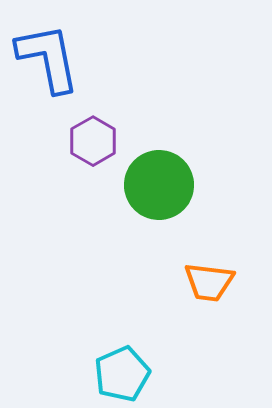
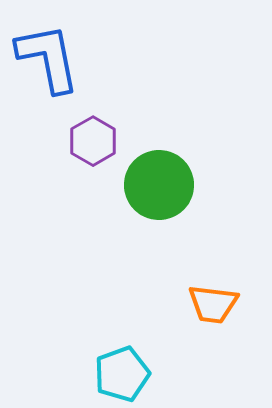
orange trapezoid: moved 4 px right, 22 px down
cyan pentagon: rotated 4 degrees clockwise
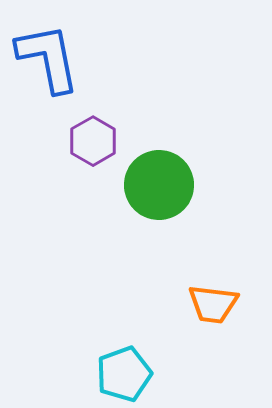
cyan pentagon: moved 2 px right
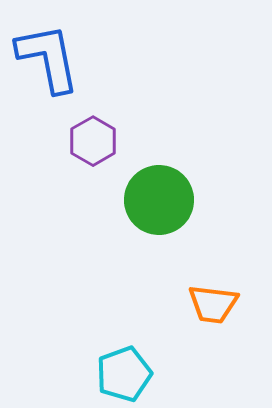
green circle: moved 15 px down
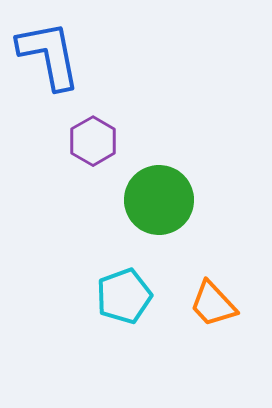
blue L-shape: moved 1 px right, 3 px up
orange trapezoid: rotated 40 degrees clockwise
cyan pentagon: moved 78 px up
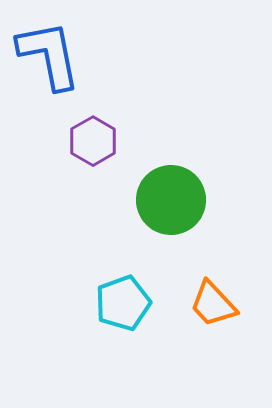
green circle: moved 12 px right
cyan pentagon: moved 1 px left, 7 px down
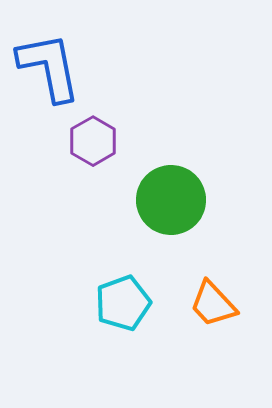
blue L-shape: moved 12 px down
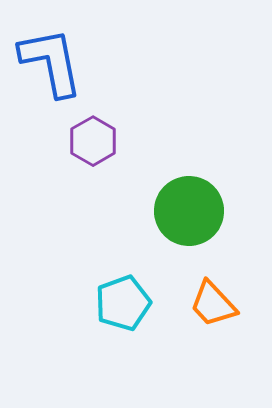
blue L-shape: moved 2 px right, 5 px up
green circle: moved 18 px right, 11 px down
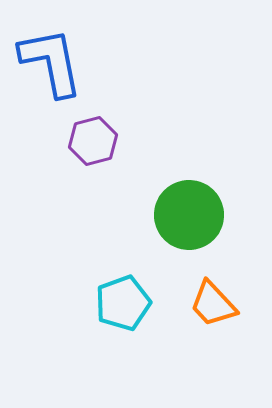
purple hexagon: rotated 15 degrees clockwise
green circle: moved 4 px down
